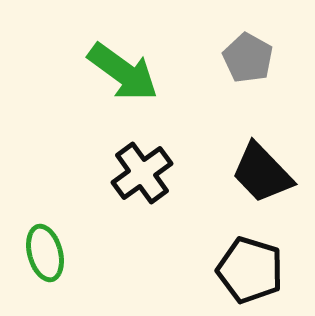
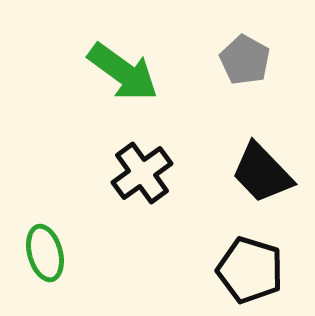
gray pentagon: moved 3 px left, 2 px down
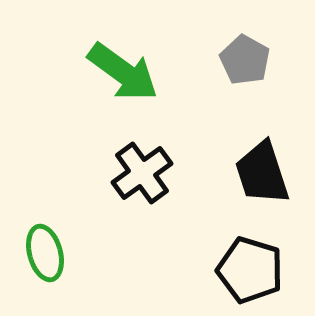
black trapezoid: rotated 26 degrees clockwise
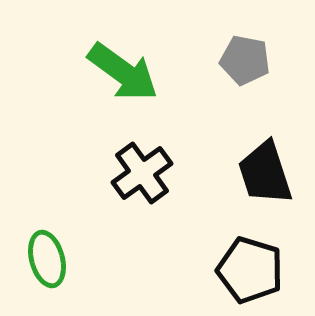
gray pentagon: rotated 18 degrees counterclockwise
black trapezoid: moved 3 px right
green ellipse: moved 2 px right, 6 px down
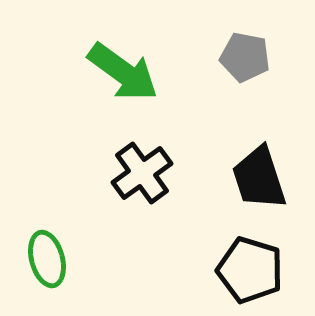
gray pentagon: moved 3 px up
black trapezoid: moved 6 px left, 5 px down
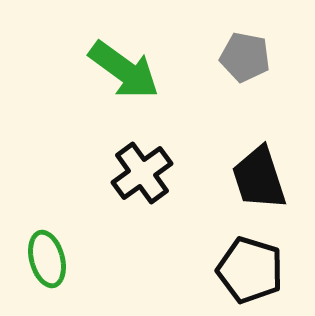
green arrow: moved 1 px right, 2 px up
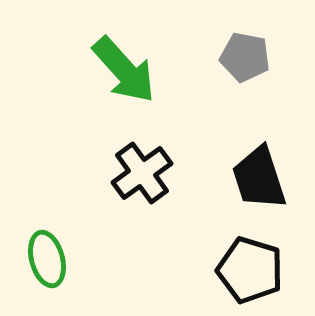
green arrow: rotated 12 degrees clockwise
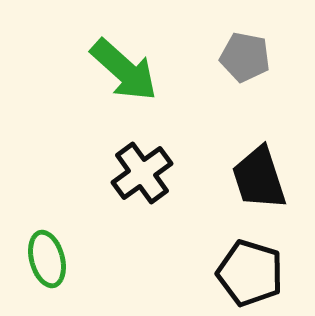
green arrow: rotated 6 degrees counterclockwise
black pentagon: moved 3 px down
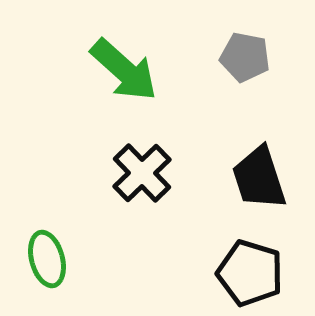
black cross: rotated 8 degrees counterclockwise
